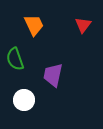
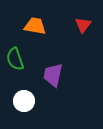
orange trapezoid: moved 1 px right, 1 px down; rotated 55 degrees counterclockwise
white circle: moved 1 px down
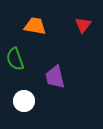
purple trapezoid: moved 2 px right, 2 px down; rotated 25 degrees counterclockwise
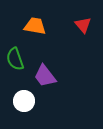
red triangle: rotated 18 degrees counterclockwise
purple trapezoid: moved 10 px left, 1 px up; rotated 25 degrees counterclockwise
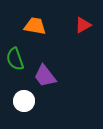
red triangle: rotated 42 degrees clockwise
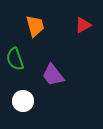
orange trapezoid: rotated 65 degrees clockwise
purple trapezoid: moved 8 px right, 1 px up
white circle: moved 1 px left
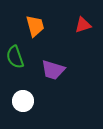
red triangle: rotated 12 degrees clockwise
green semicircle: moved 2 px up
purple trapezoid: moved 5 px up; rotated 35 degrees counterclockwise
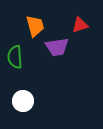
red triangle: moved 3 px left
green semicircle: rotated 15 degrees clockwise
purple trapezoid: moved 4 px right, 23 px up; rotated 25 degrees counterclockwise
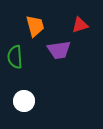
purple trapezoid: moved 2 px right, 3 px down
white circle: moved 1 px right
